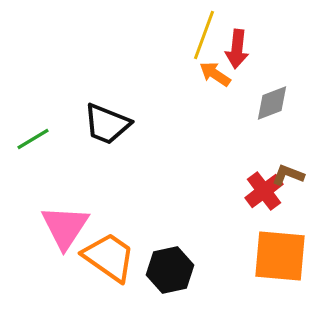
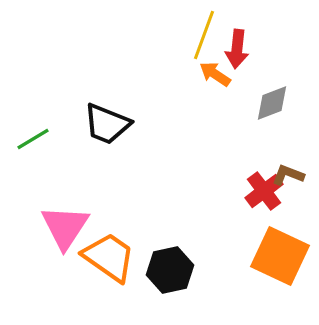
orange square: rotated 20 degrees clockwise
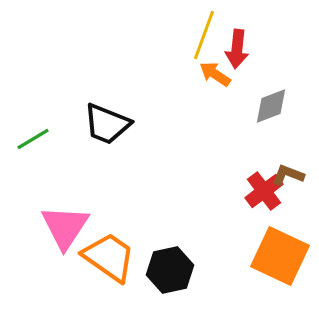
gray diamond: moved 1 px left, 3 px down
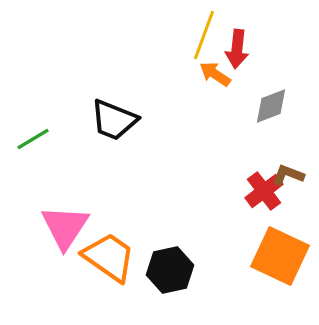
black trapezoid: moved 7 px right, 4 px up
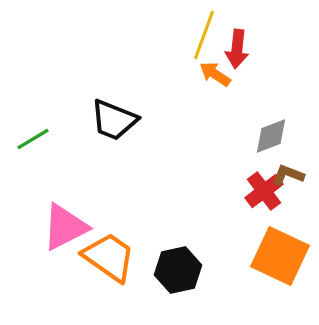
gray diamond: moved 30 px down
pink triangle: rotated 30 degrees clockwise
black hexagon: moved 8 px right
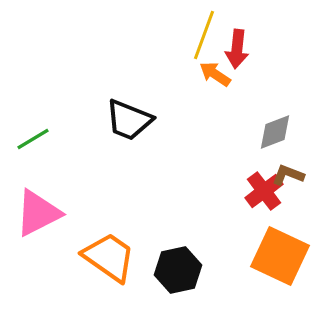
black trapezoid: moved 15 px right
gray diamond: moved 4 px right, 4 px up
pink triangle: moved 27 px left, 14 px up
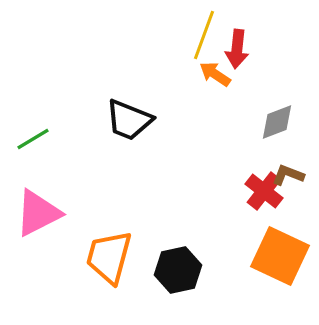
gray diamond: moved 2 px right, 10 px up
red cross: rotated 15 degrees counterclockwise
orange trapezoid: rotated 110 degrees counterclockwise
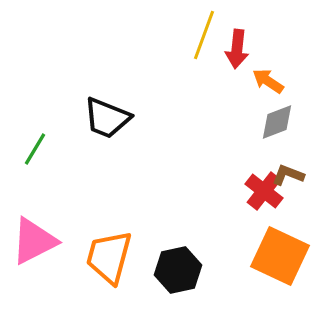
orange arrow: moved 53 px right, 7 px down
black trapezoid: moved 22 px left, 2 px up
green line: moved 2 px right, 10 px down; rotated 28 degrees counterclockwise
pink triangle: moved 4 px left, 28 px down
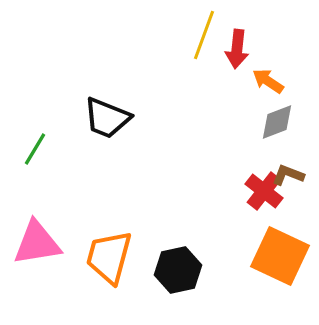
pink triangle: moved 3 px right, 2 px down; rotated 18 degrees clockwise
